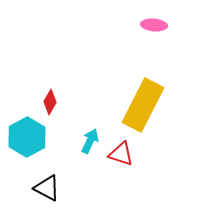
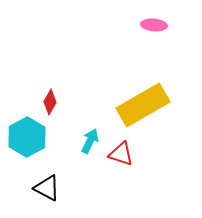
yellow rectangle: rotated 33 degrees clockwise
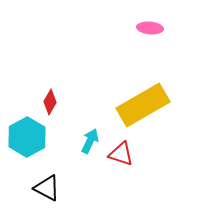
pink ellipse: moved 4 px left, 3 px down
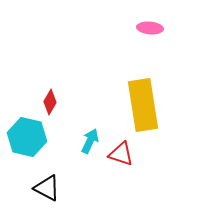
yellow rectangle: rotated 69 degrees counterclockwise
cyan hexagon: rotated 18 degrees counterclockwise
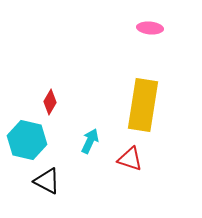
yellow rectangle: rotated 18 degrees clockwise
cyan hexagon: moved 3 px down
red triangle: moved 9 px right, 5 px down
black triangle: moved 7 px up
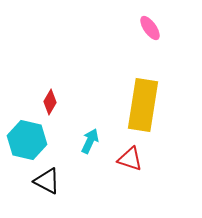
pink ellipse: rotated 50 degrees clockwise
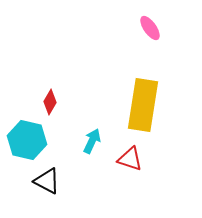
cyan arrow: moved 2 px right
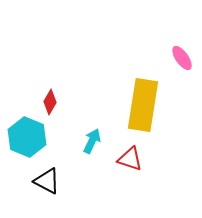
pink ellipse: moved 32 px right, 30 px down
cyan hexagon: moved 3 px up; rotated 9 degrees clockwise
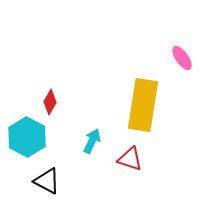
cyan hexagon: rotated 6 degrees clockwise
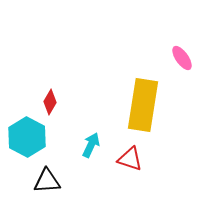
cyan arrow: moved 1 px left, 4 px down
black triangle: rotated 32 degrees counterclockwise
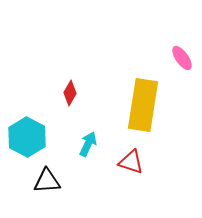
red diamond: moved 20 px right, 9 px up
cyan arrow: moved 3 px left, 1 px up
red triangle: moved 1 px right, 3 px down
